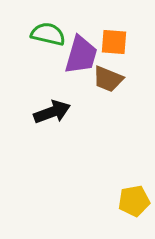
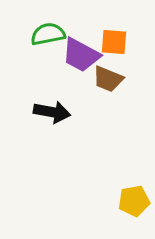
green semicircle: rotated 24 degrees counterclockwise
purple trapezoid: rotated 102 degrees clockwise
black arrow: rotated 30 degrees clockwise
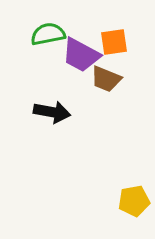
orange square: rotated 12 degrees counterclockwise
brown trapezoid: moved 2 px left
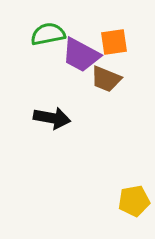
black arrow: moved 6 px down
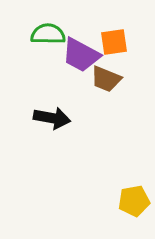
green semicircle: rotated 12 degrees clockwise
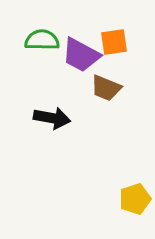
green semicircle: moved 6 px left, 6 px down
brown trapezoid: moved 9 px down
yellow pentagon: moved 1 px right, 2 px up; rotated 8 degrees counterclockwise
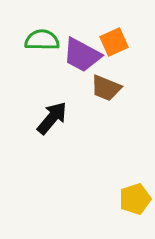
orange square: rotated 16 degrees counterclockwise
purple trapezoid: moved 1 px right
black arrow: rotated 60 degrees counterclockwise
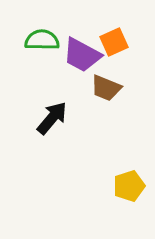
yellow pentagon: moved 6 px left, 13 px up
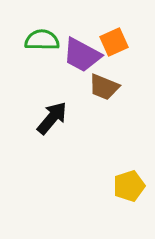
brown trapezoid: moved 2 px left, 1 px up
